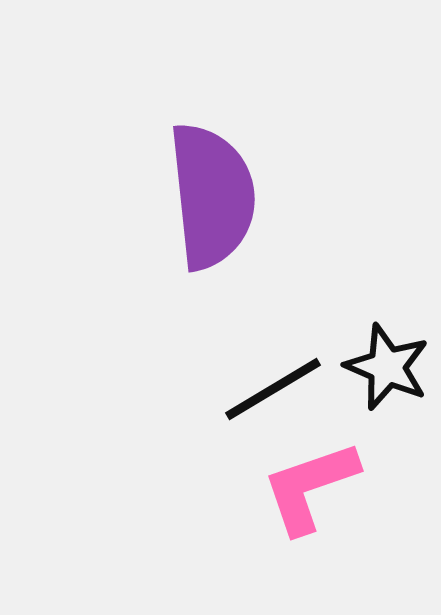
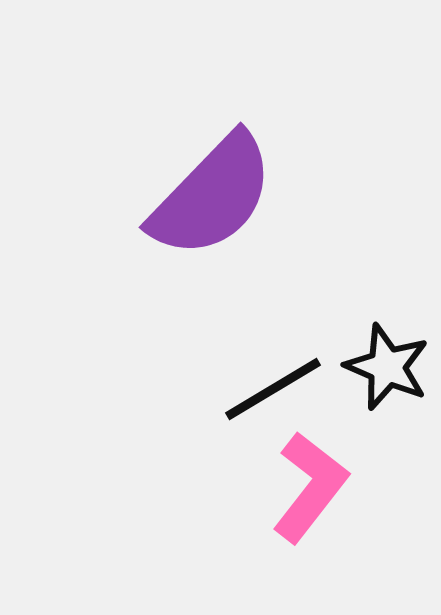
purple semicircle: rotated 50 degrees clockwise
pink L-shape: rotated 147 degrees clockwise
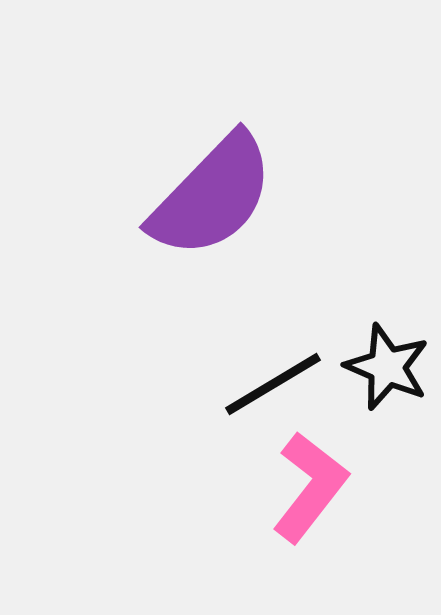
black line: moved 5 px up
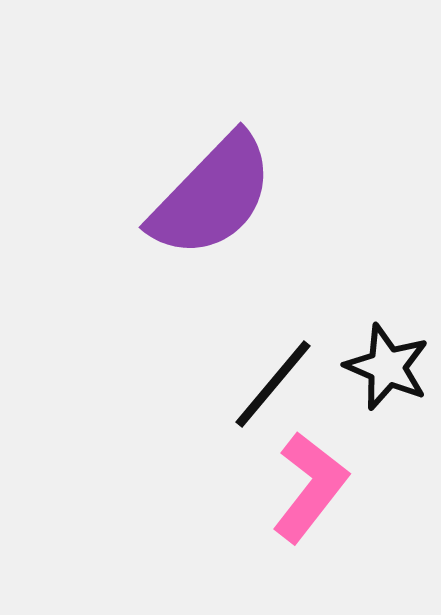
black line: rotated 19 degrees counterclockwise
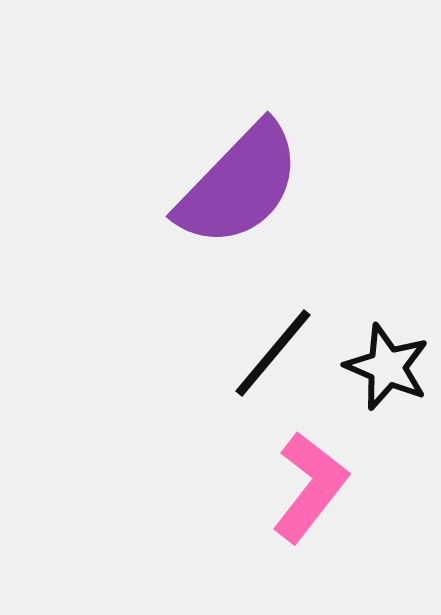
purple semicircle: moved 27 px right, 11 px up
black line: moved 31 px up
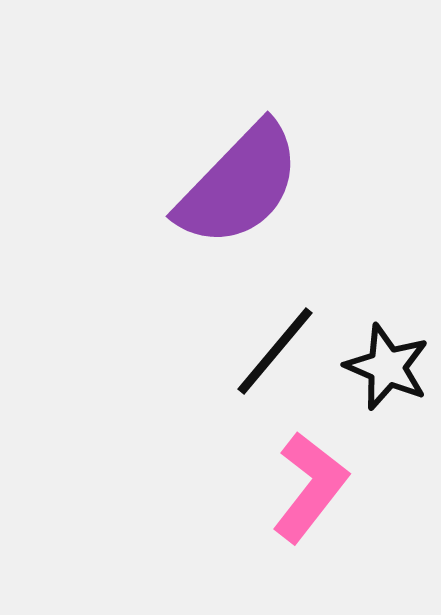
black line: moved 2 px right, 2 px up
